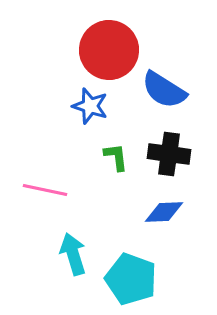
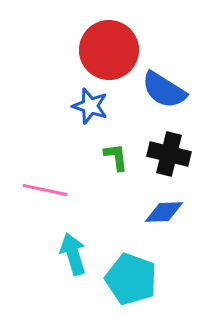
black cross: rotated 6 degrees clockwise
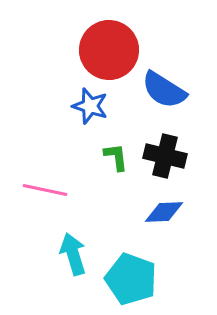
black cross: moved 4 px left, 2 px down
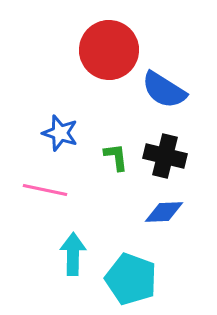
blue star: moved 30 px left, 27 px down
cyan arrow: rotated 18 degrees clockwise
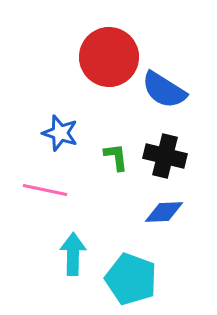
red circle: moved 7 px down
